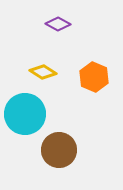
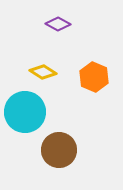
cyan circle: moved 2 px up
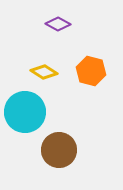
yellow diamond: moved 1 px right
orange hexagon: moved 3 px left, 6 px up; rotated 8 degrees counterclockwise
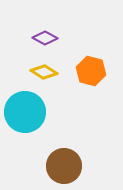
purple diamond: moved 13 px left, 14 px down
brown circle: moved 5 px right, 16 px down
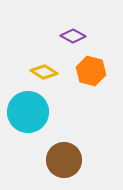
purple diamond: moved 28 px right, 2 px up
cyan circle: moved 3 px right
brown circle: moved 6 px up
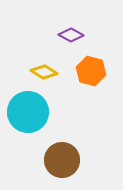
purple diamond: moved 2 px left, 1 px up
brown circle: moved 2 px left
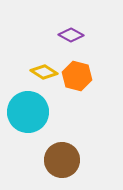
orange hexagon: moved 14 px left, 5 px down
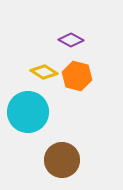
purple diamond: moved 5 px down
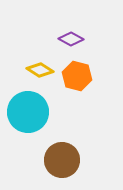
purple diamond: moved 1 px up
yellow diamond: moved 4 px left, 2 px up
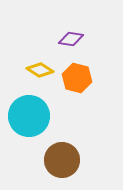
purple diamond: rotated 20 degrees counterclockwise
orange hexagon: moved 2 px down
cyan circle: moved 1 px right, 4 px down
